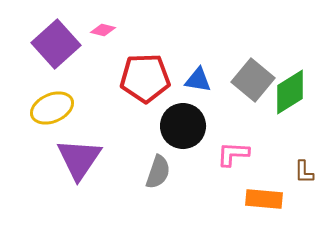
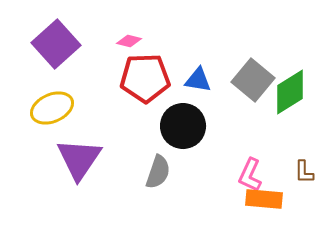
pink diamond: moved 26 px right, 11 px down
pink L-shape: moved 17 px right, 21 px down; rotated 68 degrees counterclockwise
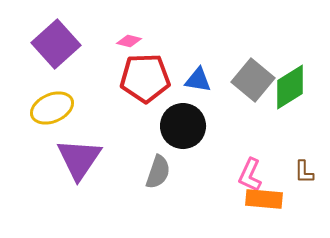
green diamond: moved 5 px up
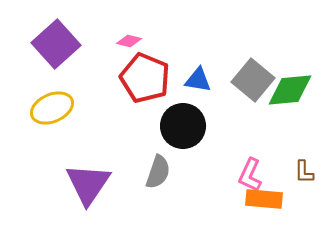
red pentagon: rotated 24 degrees clockwise
green diamond: moved 3 px down; rotated 27 degrees clockwise
purple triangle: moved 9 px right, 25 px down
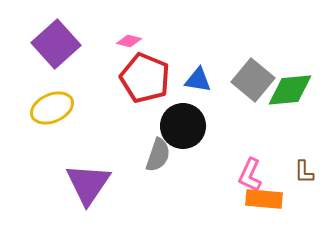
gray semicircle: moved 17 px up
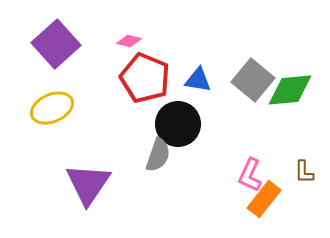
black circle: moved 5 px left, 2 px up
orange rectangle: rotated 57 degrees counterclockwise
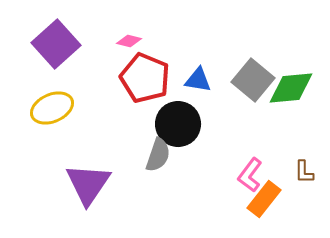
green diamond: moved 1 px right, 2 px up
pink L-shape: rotated 12 degrees clockwise
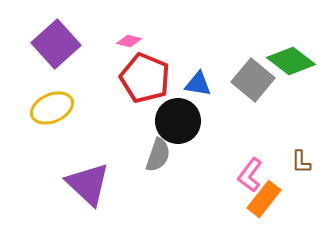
blue triangle: moved 4 px down
green diamond: moved 27 px up; rotated 42 degrees clockwise
black circle: moved 3 px up
brown L-shape: moved 3 px left, 10 px up
purple triangle: rotated 21 degrees counterclockwise
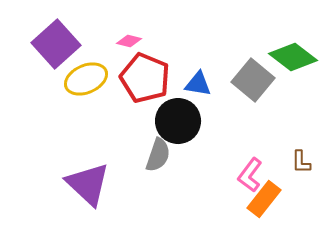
green diamond: moved 2 px right, 4 px up
yellow ellipse: moved 34 px right, 29 px up
